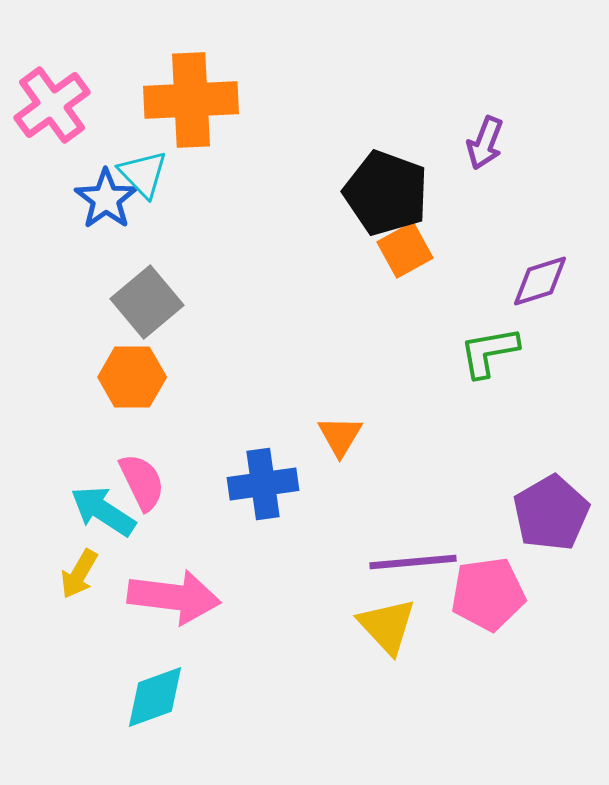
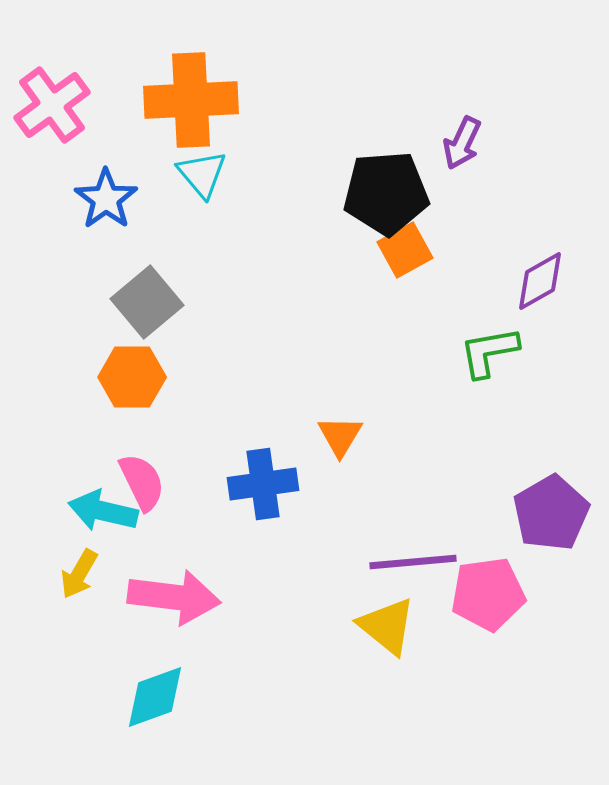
purple arrow: moved 23 px left; rotated 4 degrees clockwise
cyan triangle: moved 59 px right; rotated 4 degrees clockwise
black pentagon: rotated 24 degrees counterclockwise
purple diamond: rotated 12 degrees counterclockwise
cyan arrow: rotated 20 degrees counterclockwise
yellow triangle: rotated 8 degrees counterclockwise
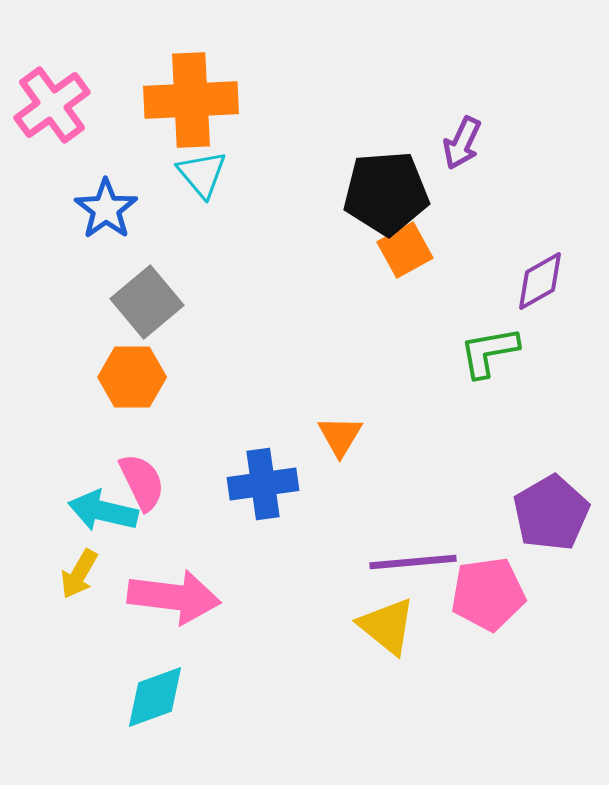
blue star: moved 10 px down
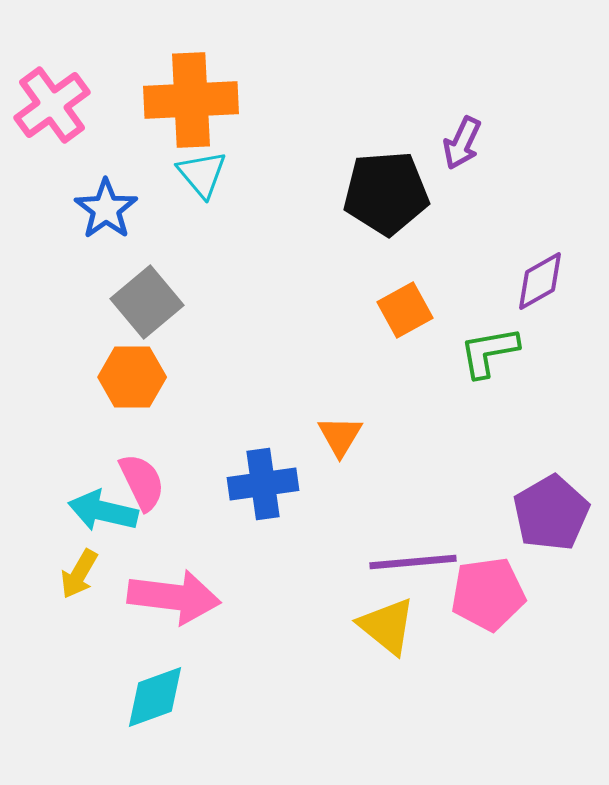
orange square: moved 60 px down
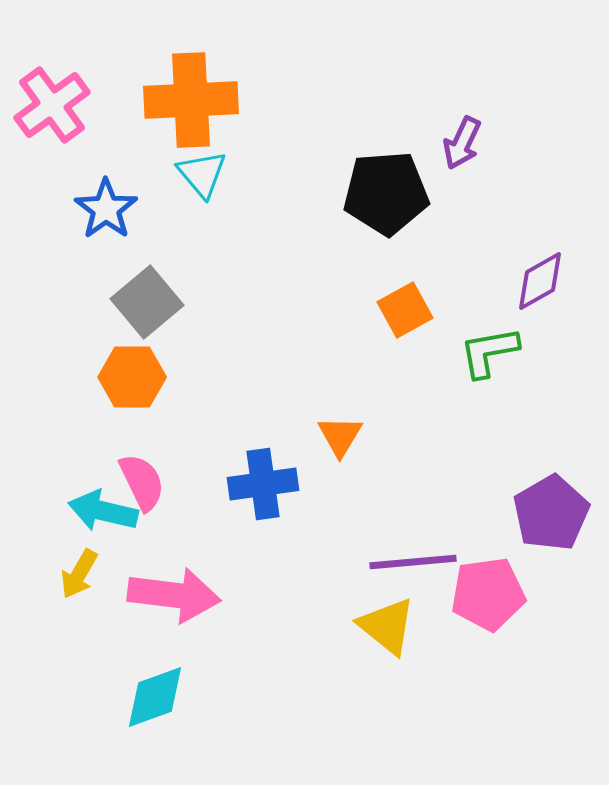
pink arrow: moved 2 px up
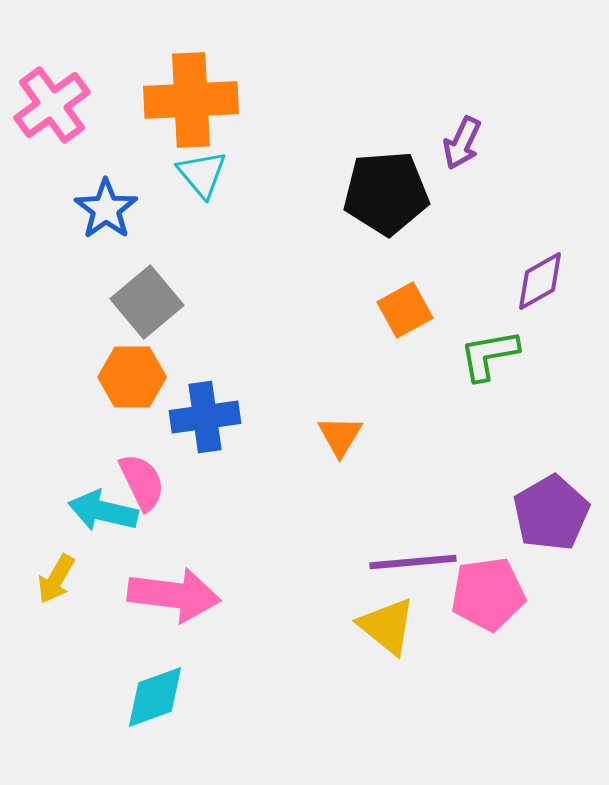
green L-shape: moved 3 px down
blue cross: moved 58 px left, 67 px up
yellow arrow: moved 23 px left, 5 px down
